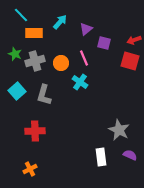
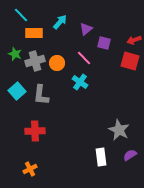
pink line: rotated 21 degrees counterclockwise
orange circle: moved 4 px left
gray L-shape: moved 3 px left; rotated 10 degrees counterclockwise
purple semicircle: rotated 56 degrees counterclockwise
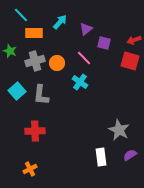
green star: moved 5 px left, 3 px up
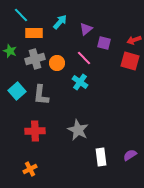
gray cross: moved 2 px up
gray star: moved 41 px left
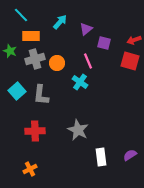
orange rectangle: moved 3 px left, 3 px down
pink line: moved 4 px right, 3 px down; rotated 21 degrees clockwise
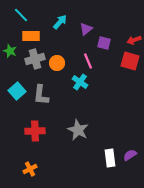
white rectangle: moved 9 px right, 1 px down
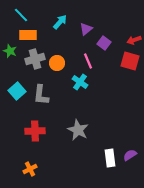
orange rectangle: moved 3 px left, 1 px up
purple square: rotated 24 degrees clockwise
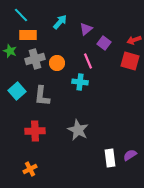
cyan cross: rotated 28 degrees counterclockwise
gray L-shape: moved 1 px right, 1 px down
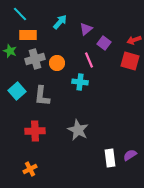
cyan line: moved 1 px left, 1 px up
pink line: moved 1 px right, 1 px up
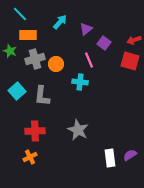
orange circle: moved 1 px left, 1 px down
orange cross: moved 12 px up
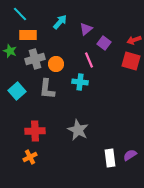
red square: moved 1 px right
gray L-shape: moved 5 px right, 7 px up
